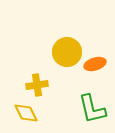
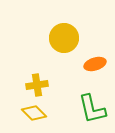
yellow circle: moved 3 px left, 14 px up
yellow diamond: moved 8 px right; rotated 20 degrees counterclockwise
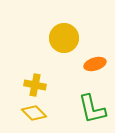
yellow cross: moved 2 px left; rotated 20 degrees clockwise
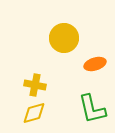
yellow diamond: rotated 60 degrees counterclockwise
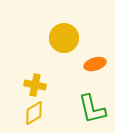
yellow diamond: rotated 15 degrees counterclockwise
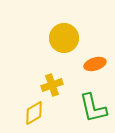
yellow cross: moved 17 px right; rotated 30 degrees counterclockwise
green L-shape: moved 1 px right, 1 px up
